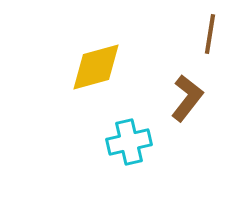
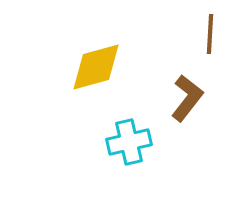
brown line: rotated 6 degrees counterclockwise
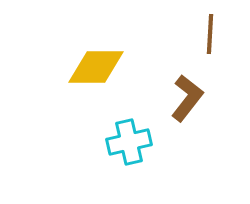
yellow diamond: rotated 16 degrees clockwise
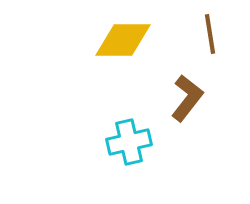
brown line: rotated 12 degrees counterclockwise
yellow diamond: moved 27 px right, 27 px up
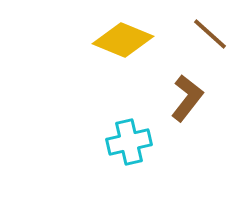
brown line: rotated 39 degrees counterclockwise
yellow diamond: rotated 22 degrees clockwise
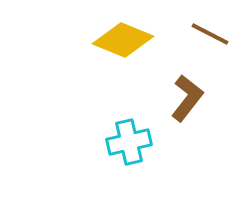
brown line: rotated 15 degrees counterclockwise
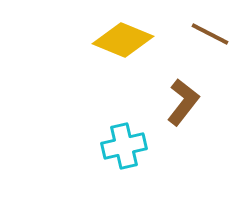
brown L-shape: moved 4 px left, 4 px down
cyan cross: moved 5 px left, 4 px down
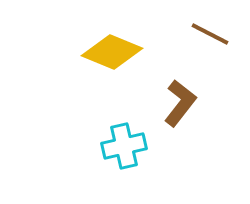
yellow diamond: moved 11 px left, 12 px down
brown L-shape: moved 3 px left, 1 px down
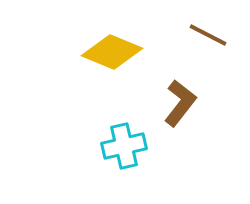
brown line: moved 2 px left, 1 px down
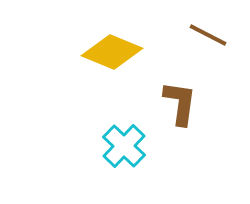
brown L-shape: rotated 30 degrees counterclockwise
cyan cross: rotated 33 degrees counterclockwise
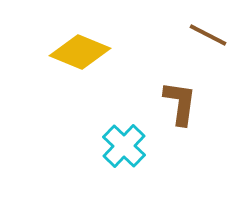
yellow diamond: moved 32 px left
